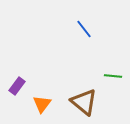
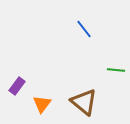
green line: moved 3 px right, 6 px up
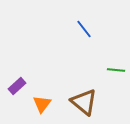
purple rectangle: rotated 12 degrees clockwise
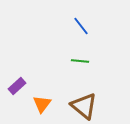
blue line: moved 3 px left, 3 px up
green line: moved 36 px left, 9 px up
brown triangle: moved 4 px down
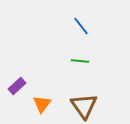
brown triangle: rotated 16 degrees clockwise
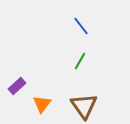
green line: rotated 66 degrees counterclockwise
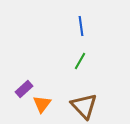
blue line: rotated 30 degrees clockwise
purple rectangle: moved 7 px right, 3 px down
brown triangle: rotated 8 degrees counterclockwise
